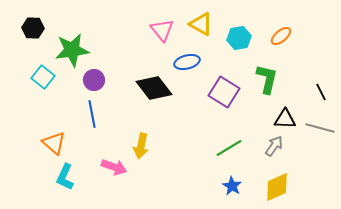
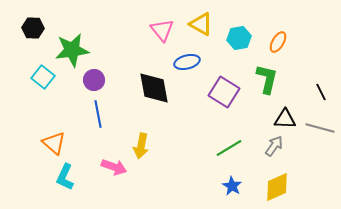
orange ellipse: moved 3 px left, 6 px down; rotated 20 degrees counterclockwise
black diamond: rotated 27 degrees clockwise
blue line: moved 6 px right
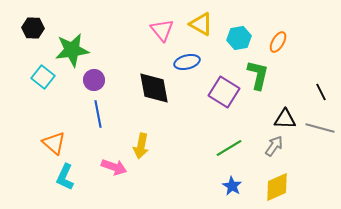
green L-shape: moved 9 px left, 4 px up
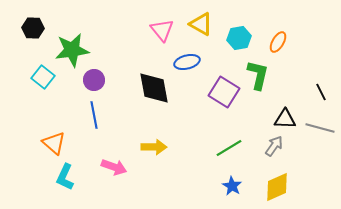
blue line: moved 4 px left, 1 px down
yellow arrow: moved 13 px right, 1 px down; rotated 100 degrees counterclockwise
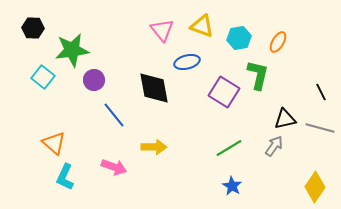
yellow triangle: moved 1 px right, 2 px down; rotated 10 degrees counterclockwise
blue line: moved 20 px right; rotated 28 degrees counterclockwise
black triangle: rotated 15 degrees counterclockwise
yellow diamond: moved 38 px right; rotated 32 degrees counterclockwise
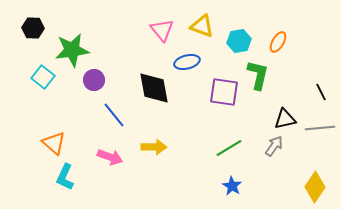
cyan hexagon: moved 3 px down
purple square: rotated 24 degrees counterclockwise
gray line: rotated 20 degrees counterclockwise
pink arrow: moved 4 px left, 10 px up
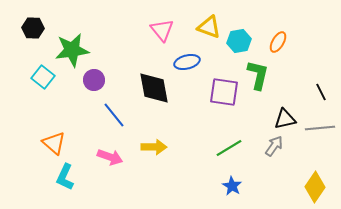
yellow triangle: moved 7 px right, 1 px down
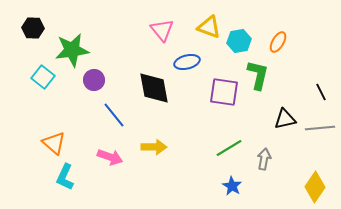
gray arrow: moved 10 px left, 13 px down; rotated 25 degrees counterclockwise
